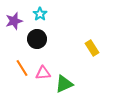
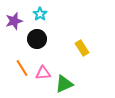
yellow rectangle: moved 10 px left
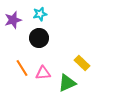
cyan star: rotated 24 degrees clockwise
purple star: moved 1 px left, 1 px up
black circle: moved 2 px right, 1 px up
yellow rectangle: moved 15 px down; rotated 14 degrees counterclockwise
green triangle: moved 3 px right, 1 px up
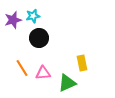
cyan star: moved 7 px left, 2 px down
yellow rectangle: rotated 35 degrees clockwise
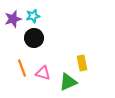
purple star: moved 1 px up
black circle: moved 5 px left
orange line: rotated 12 degrees clockwise
pink triangle: rotated 21 degrees clockwise
green triangle: moved 1 px right, 1 px up
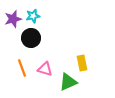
black circle: moved 3 px left
pink triangle: moved 2 px right, 4 px up
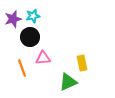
black circle: moved 1 px left, 1 px up
pink triangle: moved 2 px left, 11 px up; rotated 21 degrees counterclockwise
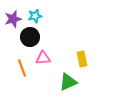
cyan star: moved 2 px right
yellow rectangle: moved 4 px up
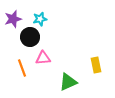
cyan star: moved 5 px right, 3 px down
yellow rectangle: moved 14 px right, 6 px down
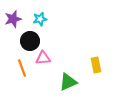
black circle: moved 4 px down
